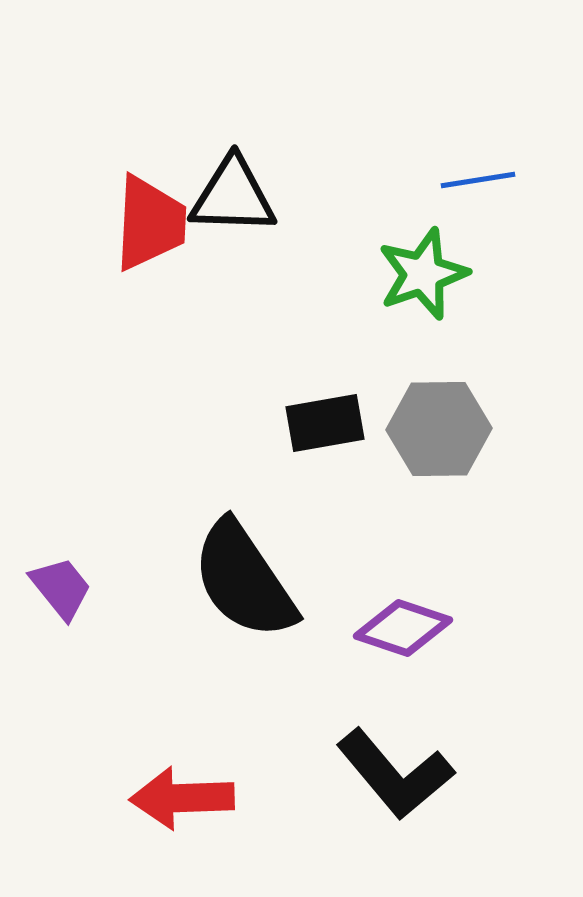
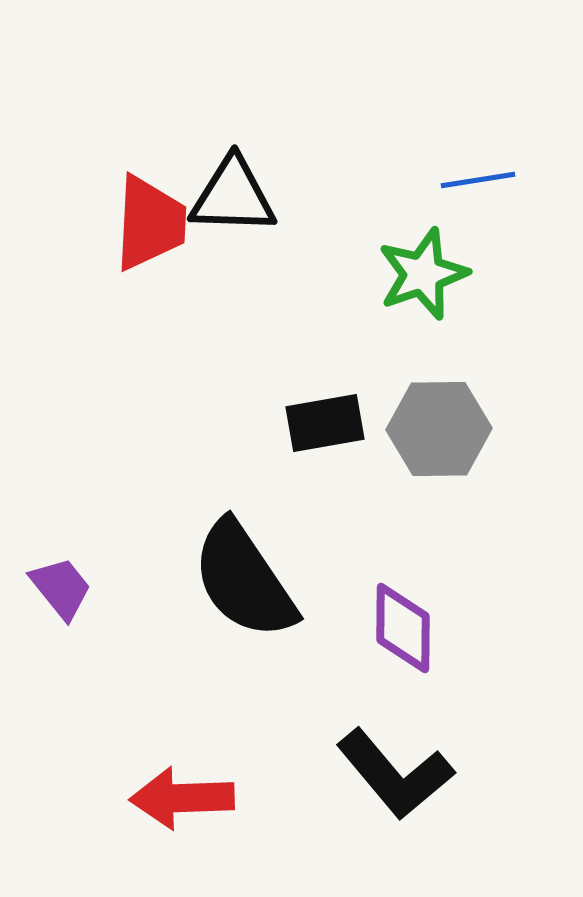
purple diamond: rotated 72 degrees clockwise
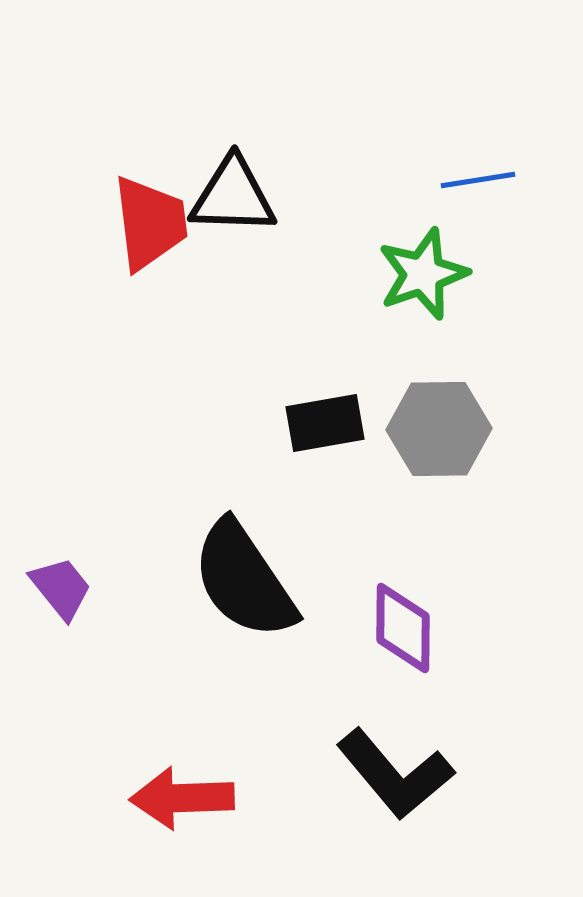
red trapezoid: rotated 10 degrees counterclockwise
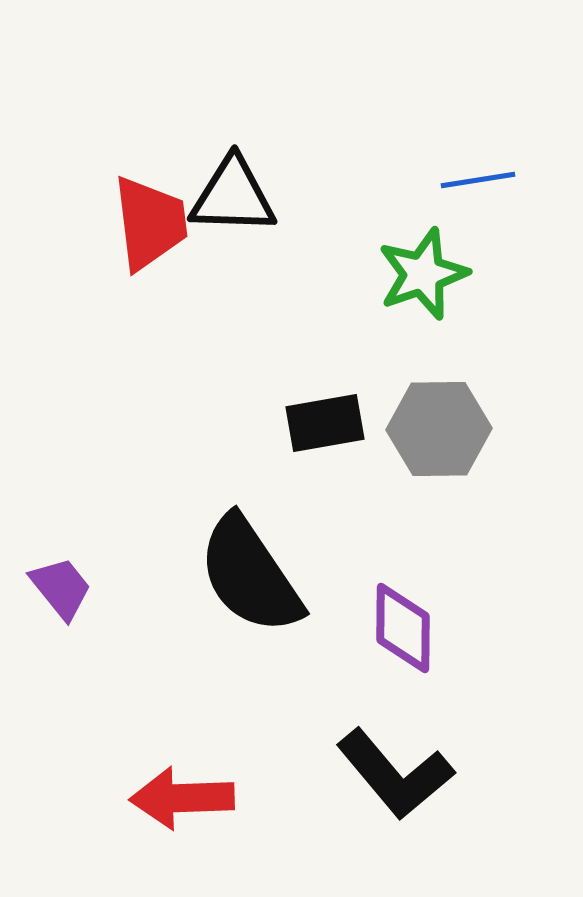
black semicircle: moved 6 px right, 5 px up
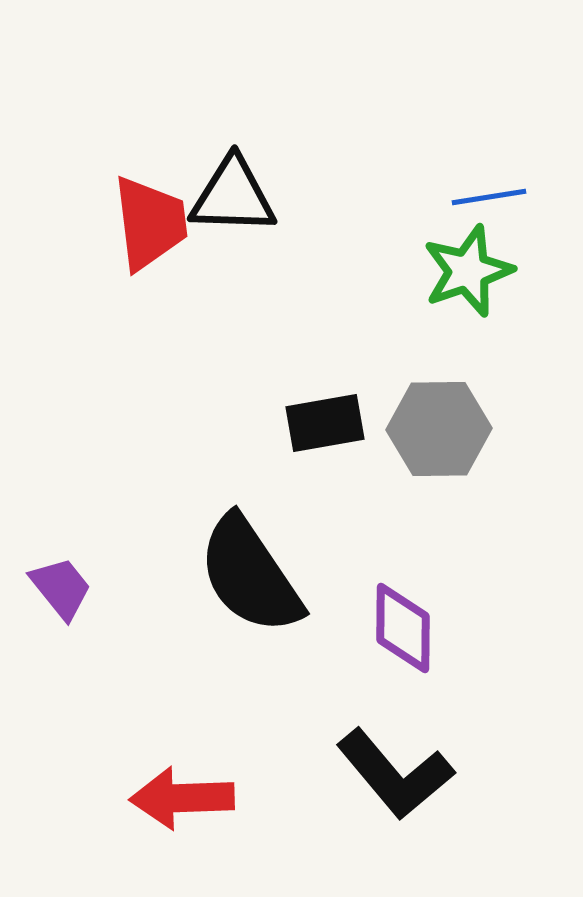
blue line: moved 11 px right, 17 px down
green star: moved 45 px right, 3 px up
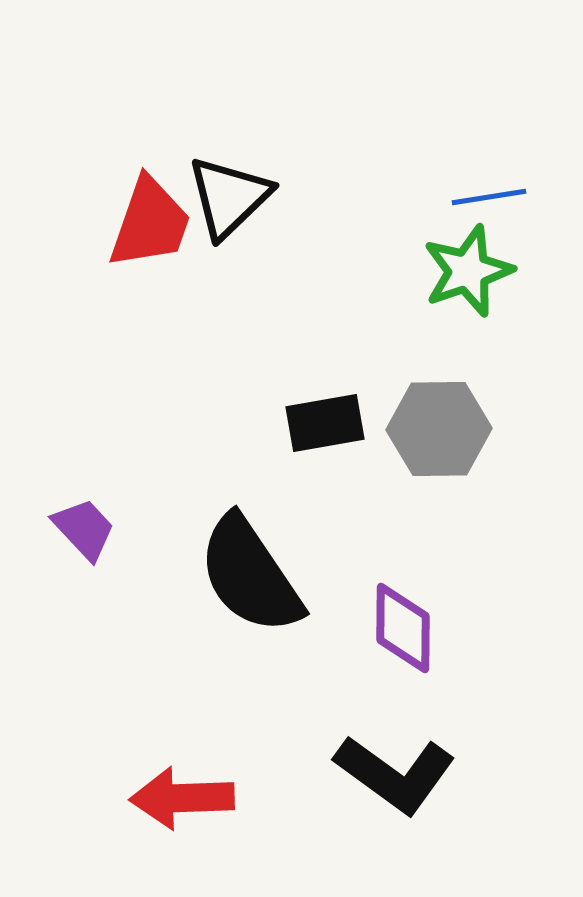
black triangle: moved 4 px left, 1 px down; rotated 46 degrees counterclockwise
red trapezoid: rotated 26 degrees clockwise
purple trapezoid: moved 23 px right, 59 px up; rotated 4 degrees counterclockwise
black L-shape: rotated 14 degrees counterclockwise
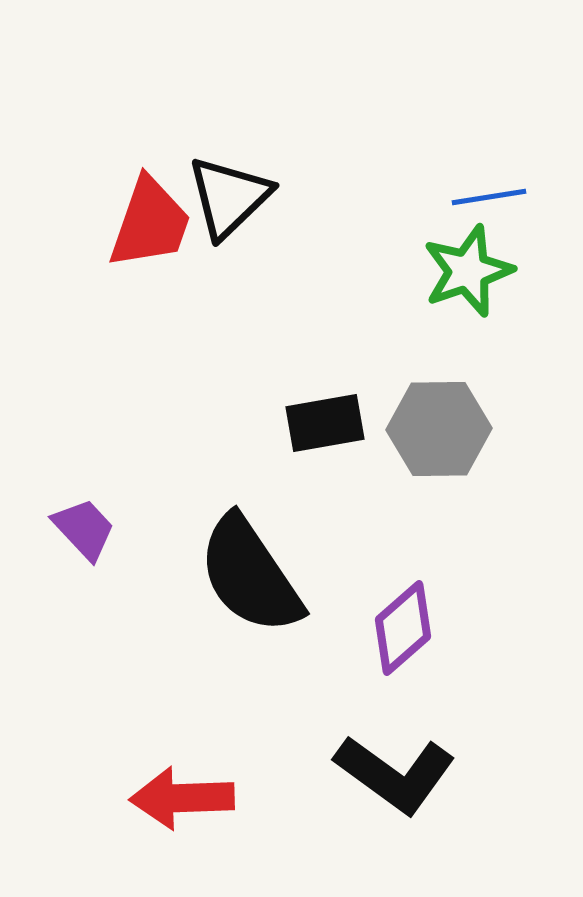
purple diamond: rotated 48 degrees clockwise
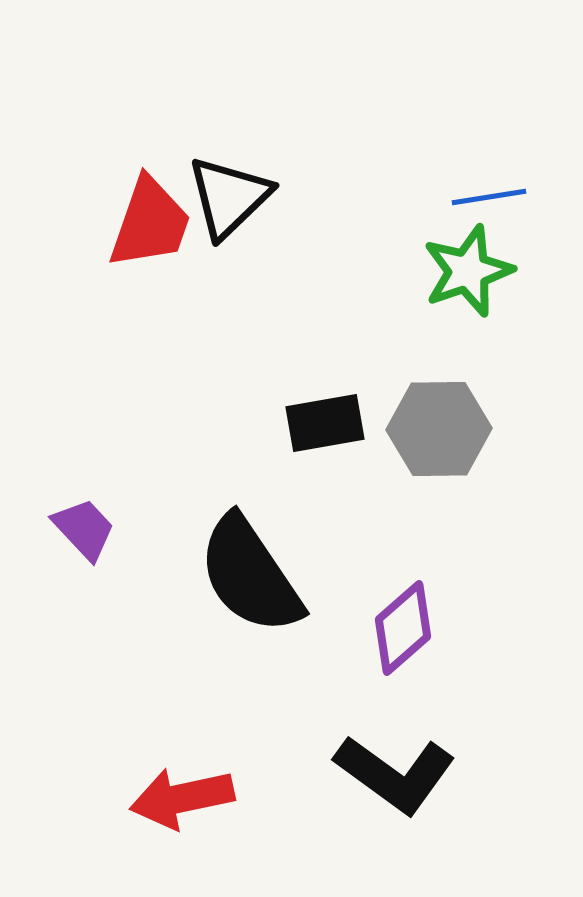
red arrow: rotated 10 degrees counterclockwise
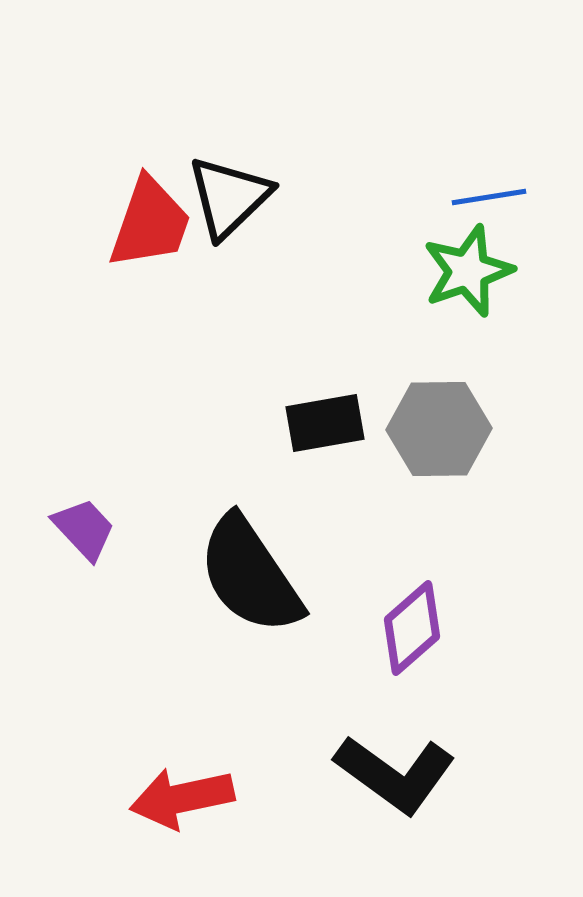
purple diamond: moved 9 px right
